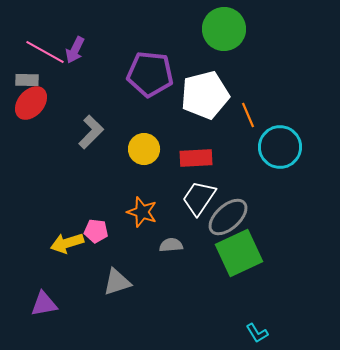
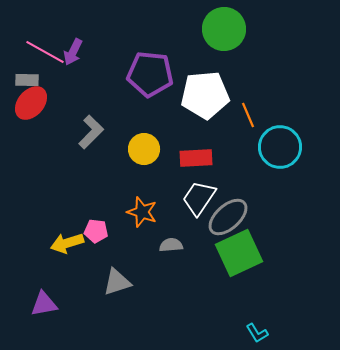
purple arrow: moved 2 px left, 2 px down
white pentagon: rotated 9 degrees clockwise
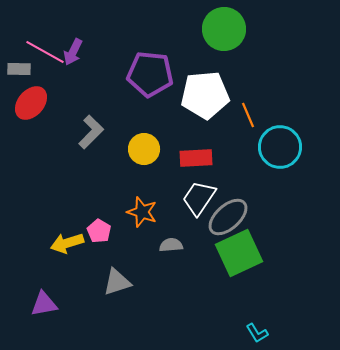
gray rectangle: moved 8 px left, 11 px up
pink pentagon: moved 3 px right; rotated 25 degrees clockwise
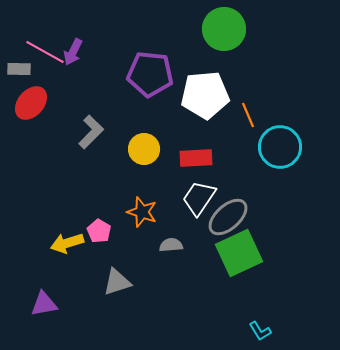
cyan L-shape: moved 3 px right, 2 px up
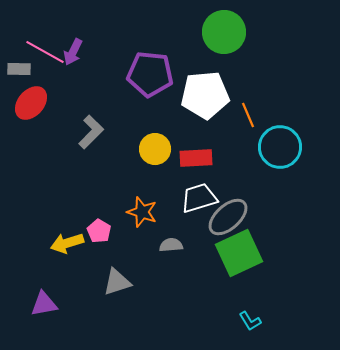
green circle: moved 3 px down
yellow circle: moved 11 px right
white trapezoid: rotated 39 degrees clockwise
cyan L-shape: moved 10 px left, 10 px up
